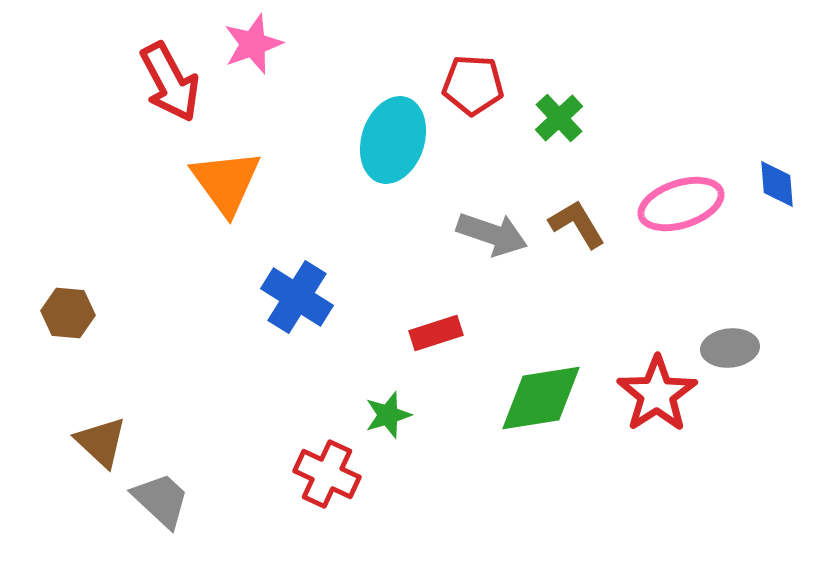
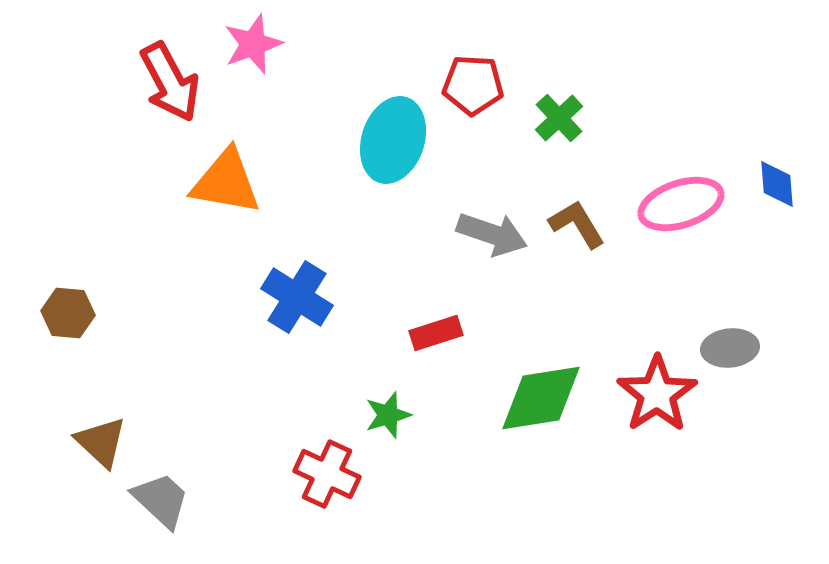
orange triangle: rotated 44 degrees counterclockwise
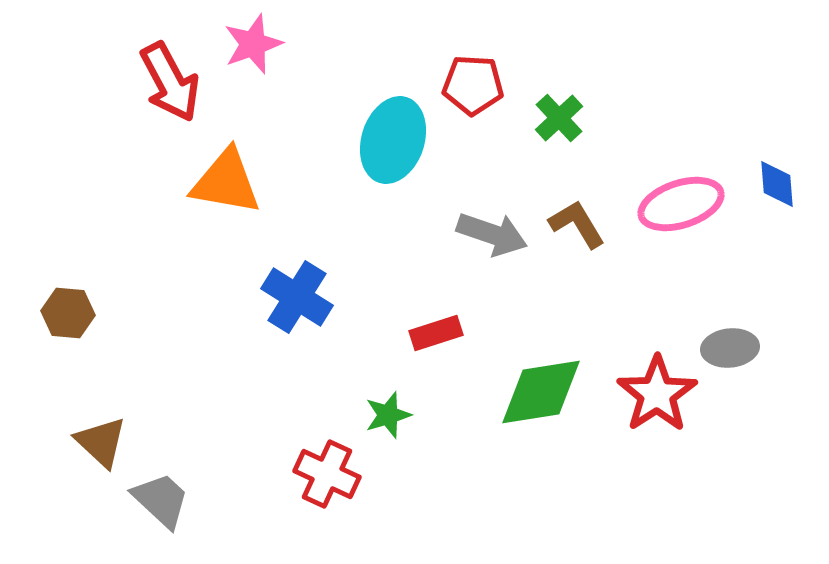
green diamond: moved 6 px up
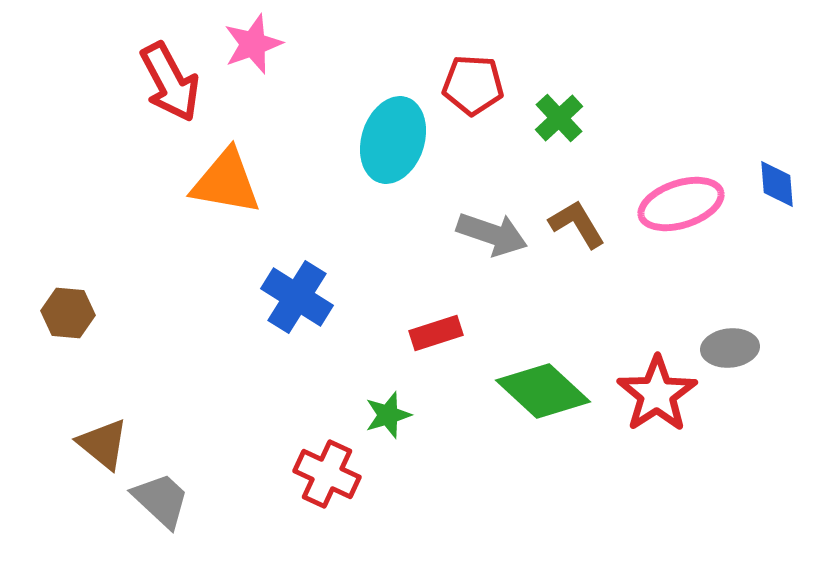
green diamond: moved 2 px right, 1 px up; rotated 52 degrees clockwise
brown triangle: moved 2 px right, 2 px down; rotated 4 degrees counterclockwise
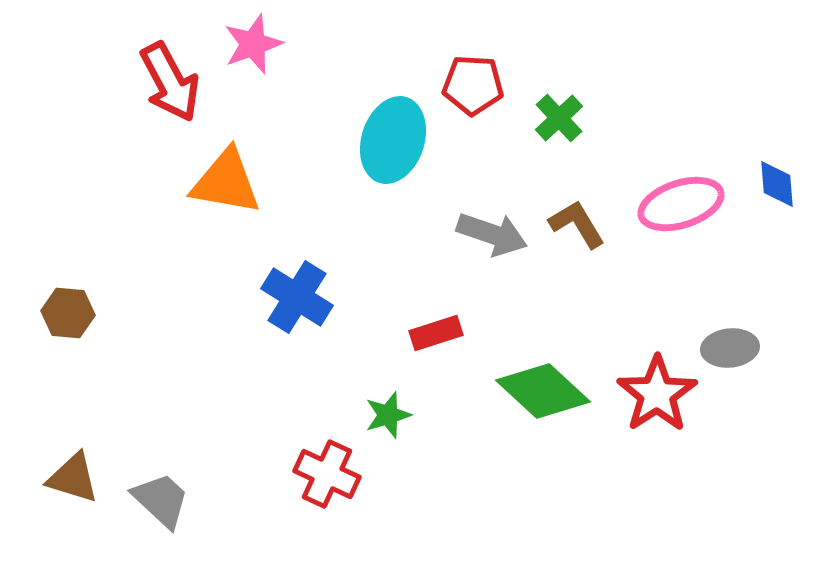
brown triangle: moved 30 px left, 34 px down; rotated 22 degrees counterclockwise
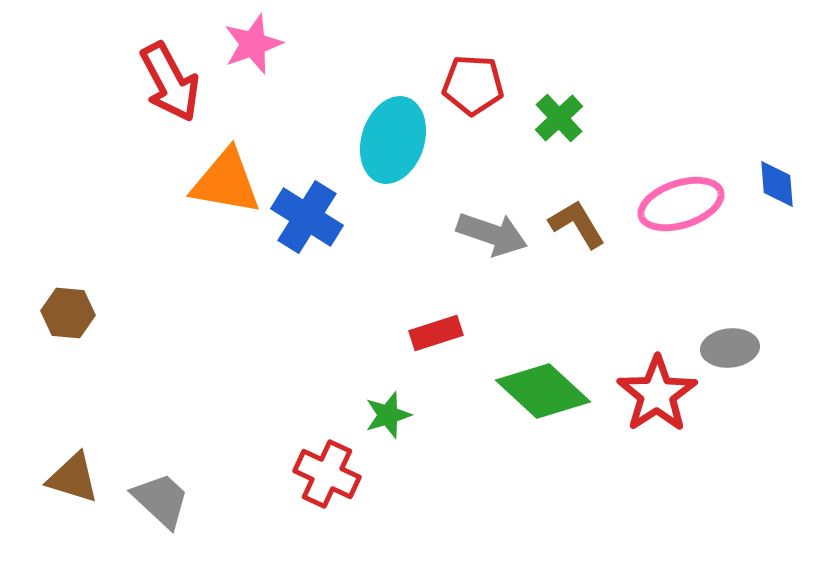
blue cross: moved 10 px right, 80 px up
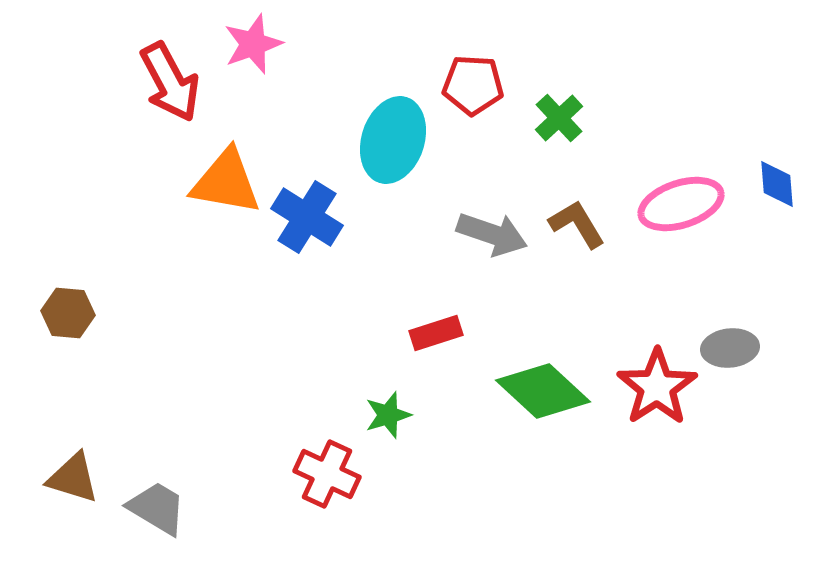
red star: moved 7 px up
gray trapezoid: moved 4 px left, 8 px down; rotated 12 degrees counterclockwise
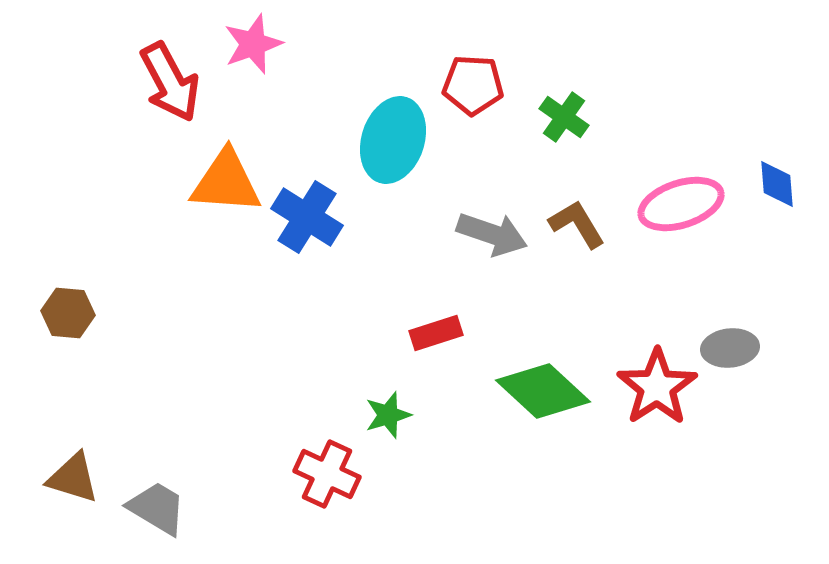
green cross: moved 5 px right, 1 px up; rotated 12 degrees counterclockwise
orange triangle: rotated 6 degrees counterclockwise
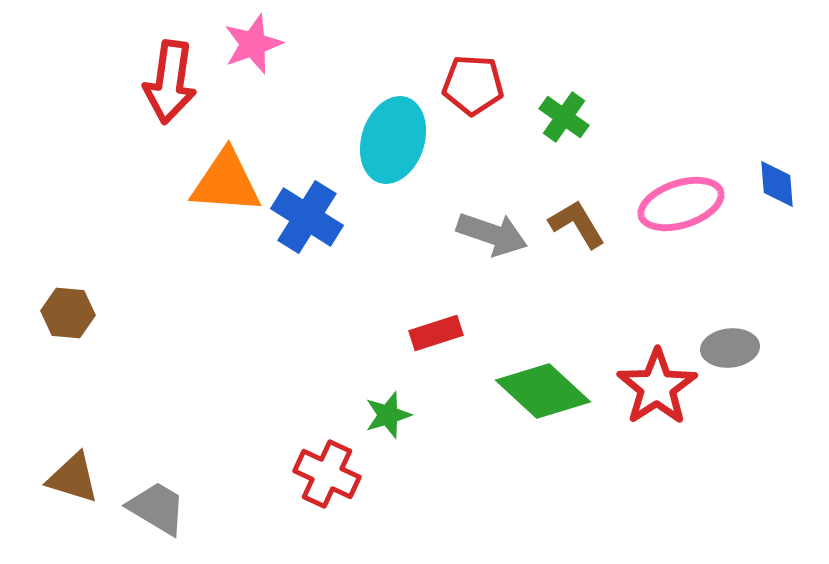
red arrow: rotated 36 degrees clockwise
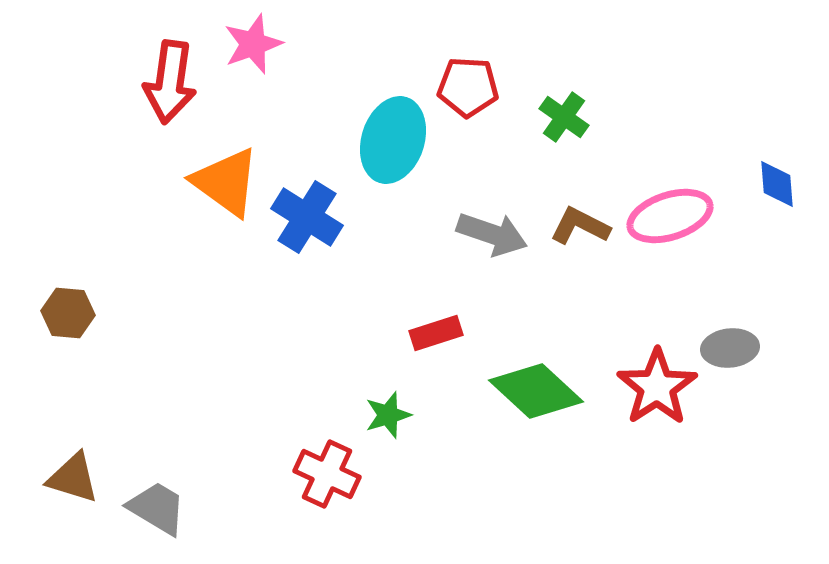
red pentagon: moved 5 px left, 2 px down
orange triangle: rotated 32 degrees clockwise
pink ellipse: moved 11 px left, 12 px down
brown L-shape: moved 3 px right, 2 px down; rotated 32 degrees counterclockwise
green diamond: moved 7 px left
